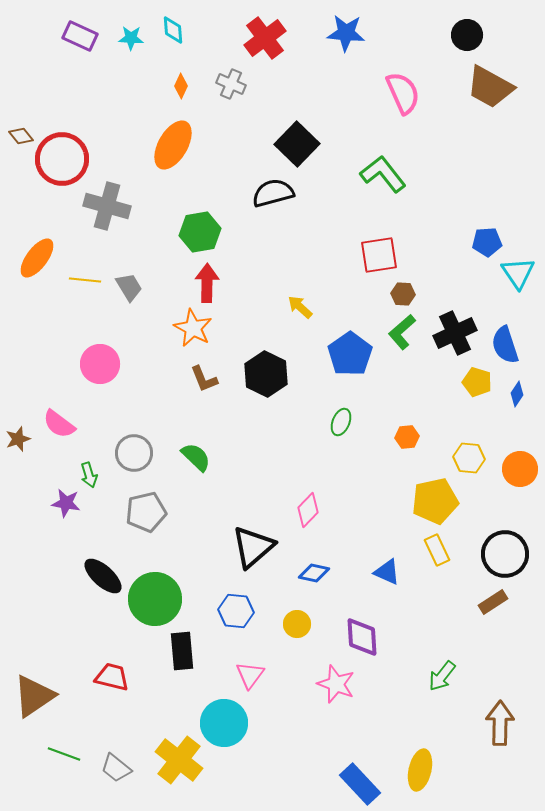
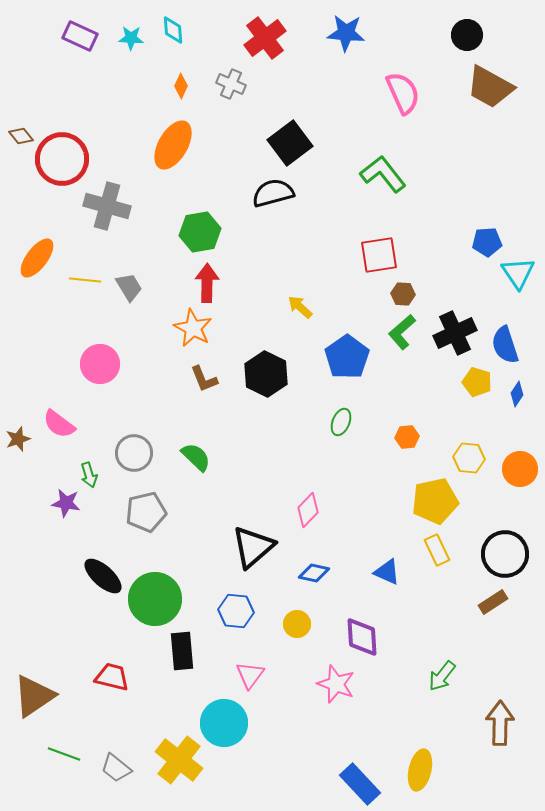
black square at (297, 144): moved 7 px left, 1 px up; rotated 9 degrees clockwise
blue pentagon at (350, 354): moved 3 px left, 3 px down
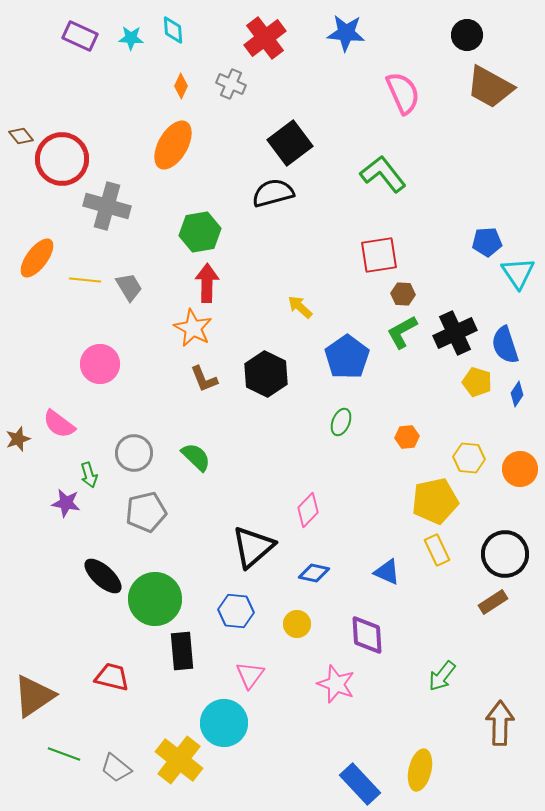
green L-shape at (402, 332): rotated 12 degrees clockwise
purple diamond at (362, 637): moved 5 px right, 2 px up
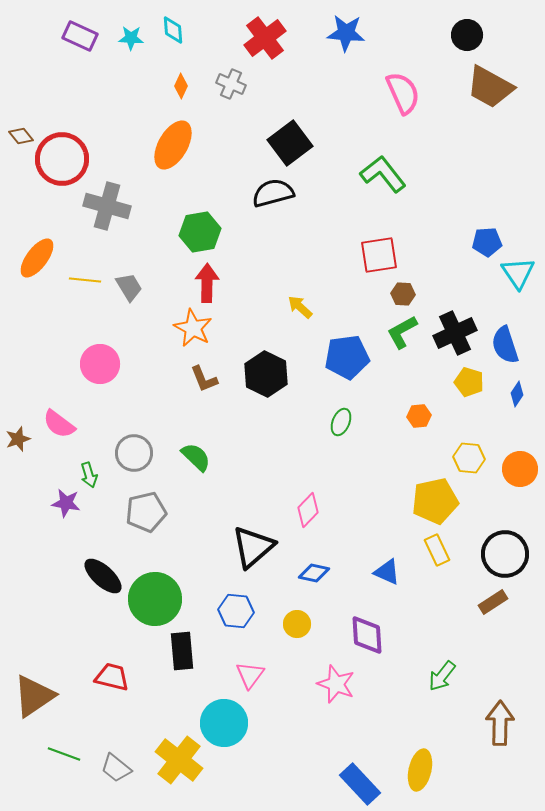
blue pentagon at (347, 357): rotated 27 degrees clockwise
yellow pentagon at (477, 382): moved 8 px left
orange hexagon at (407, 437): moved 12 px right, 21 px up
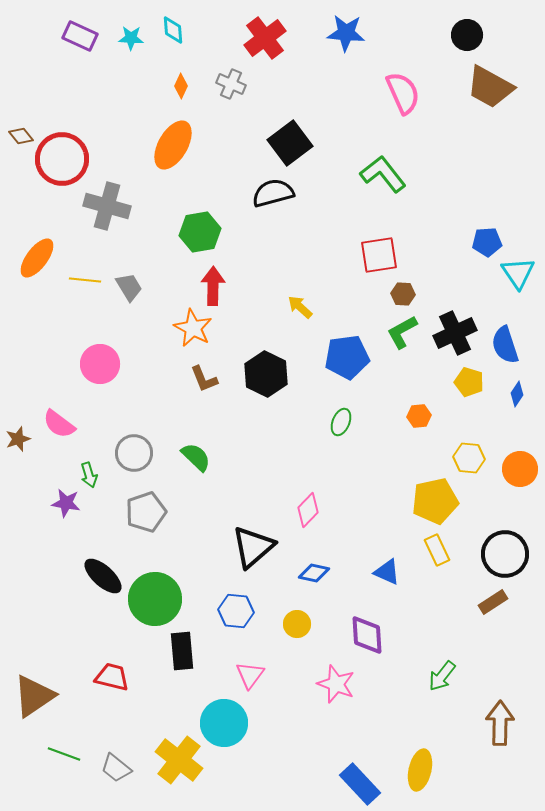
red arrow at (207, 283): moved 6 px right, 3 px down
gray pentagon at (146, 512): rotated 6 degrees counterclockwise
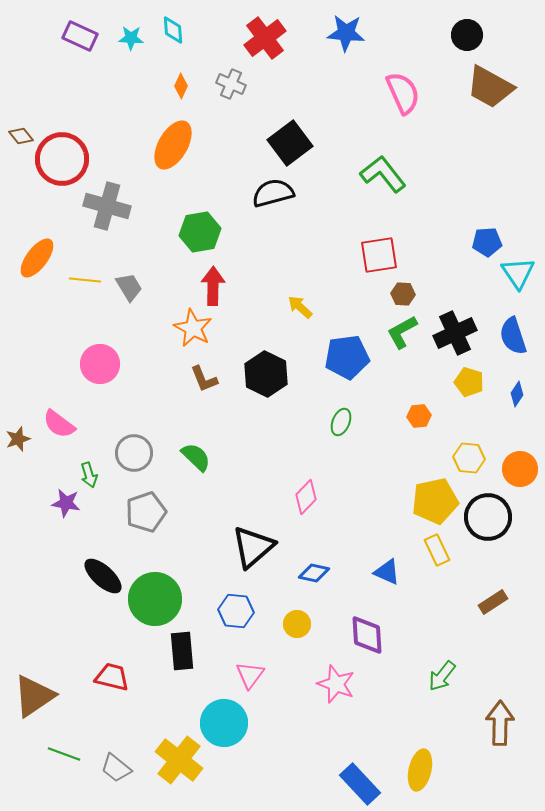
blue semicircle at (505, 345): moved 8 px right, 9 px up
pink diamond at (308, 510): moved 2 px left, 13 px up
black circle at (505, 554): moved 17 px left, 37 px up
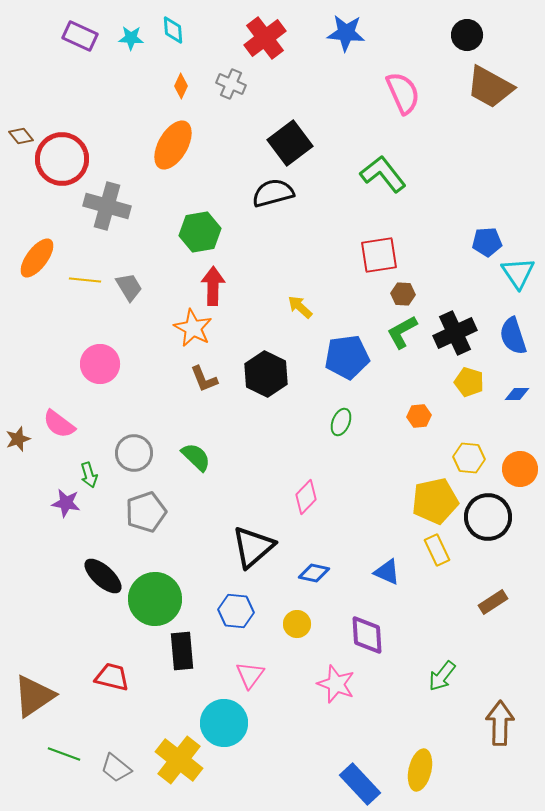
blue diamond at (517, 394): rotated 55 degrees clockwise
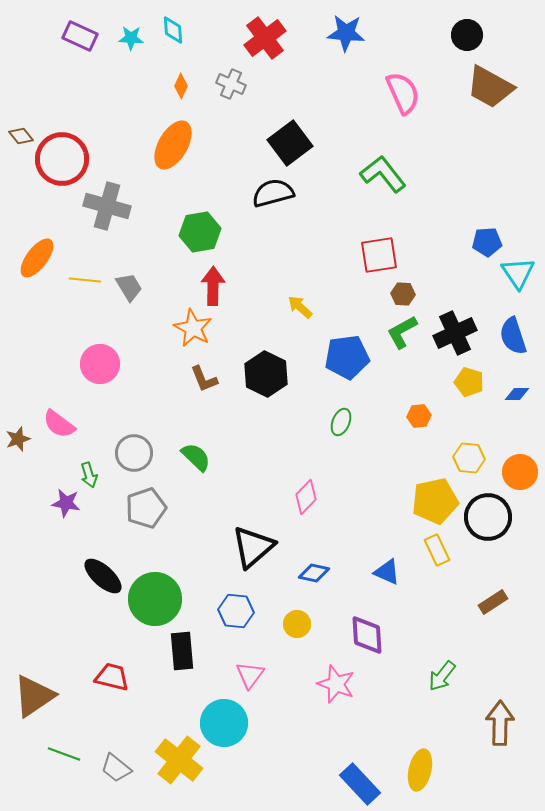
orange circle at (520, 469): moved 3 px down
gray pentagon at (146, 512): moved 4 px up
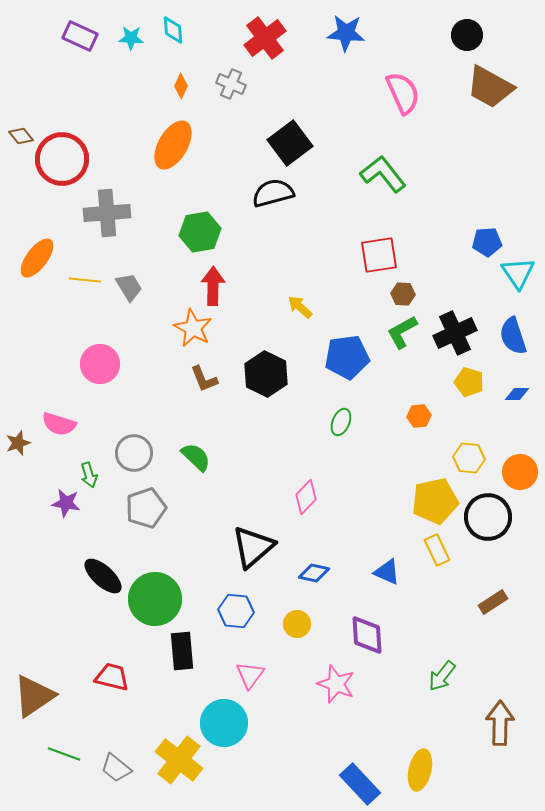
gray cross at (107, 206): moved 7 px down; rotated 21 degrees counterclockwise
pink semicircle at (59, 424): rotated 20 degrees counterclockwise
brown star at (18, 439): moved 4 px down
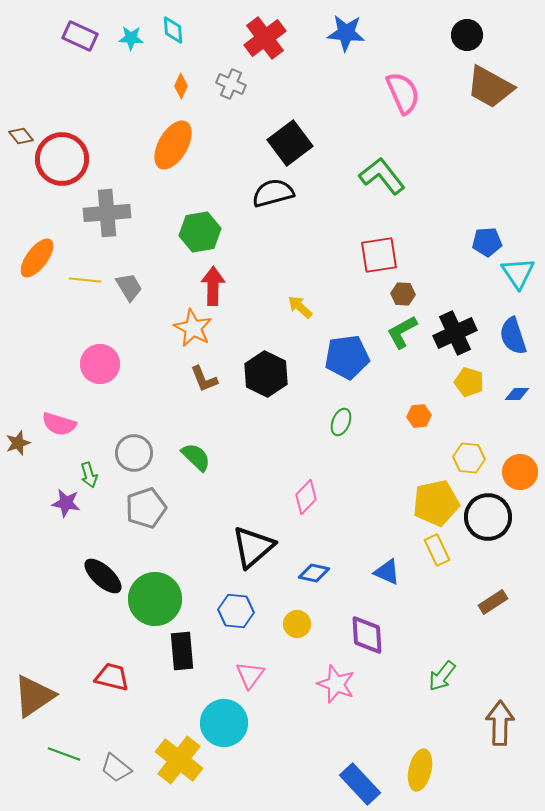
green L-shape at (383, 174): moved 1 px left, 2 px down
yellow pentagon at (435, 501): moved 1 px right, 2 px down
